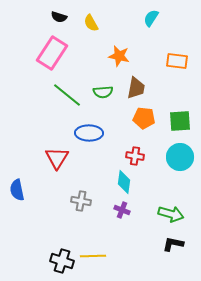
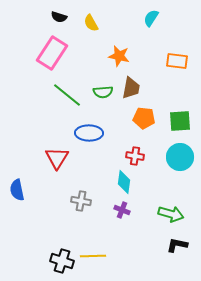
brown trapezoid: moved 5 px left
black L-shape: moved 4 px right, 1 px down
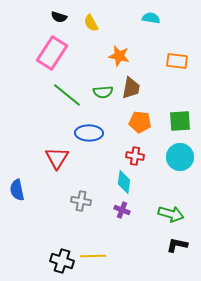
cyan semicircle: rotated 66 degrees clockwise
orange pentagon: moved 4 px left, 4 px down
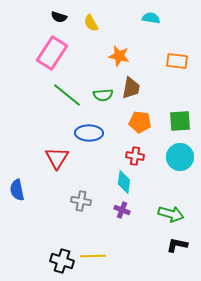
green semicircle: moved 3 px down
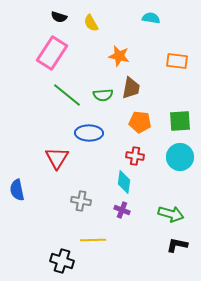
yellow line: moved 16 px up
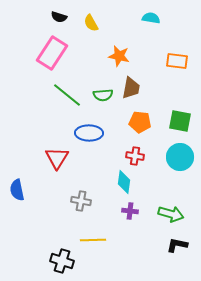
green square: rotated 15 degrees clockwise
purple cross: moved 8 px right, 1 px down; rotated 14 degrees counterclockwise
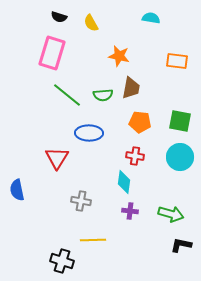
pink rectangle: rotated 16 degrees counterclockwise
black L-shape: moved 4 px right
